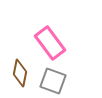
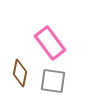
gray square: rotated 12 degrees counterclockwise
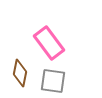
pink rectangle: moved 1 px left
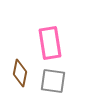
pink rectangle: moved 1 px right; rotated 28 degrees clockwise
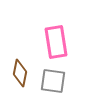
pink rectangle: moved 6 px right, 1 px up
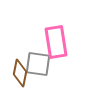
gray square: moved 15 px left, 17 px up
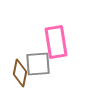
gray square: rotated 12 degrees counterclockwise
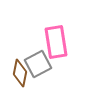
gray square: rotated 24 degrees counterclockwise
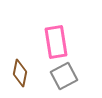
gray square: moved 26 px right, 12 px down
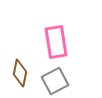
gray square: moved 9 px left, 5 px down
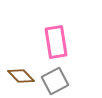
brown diamond: moved 1 px right, 3 px down; rotated 56 degrees counterclockwise
